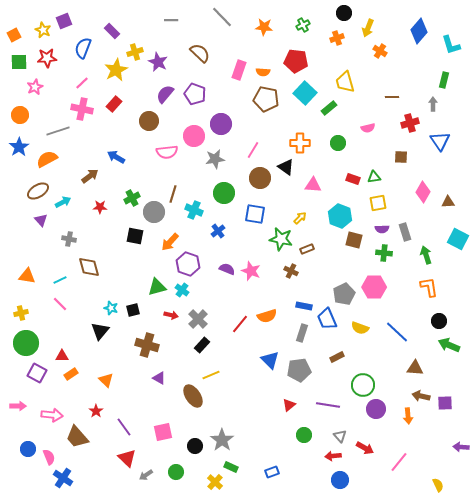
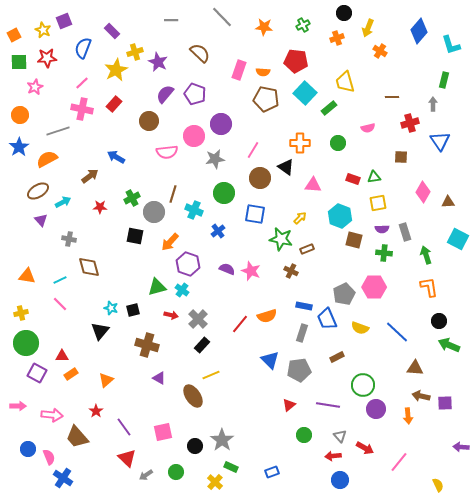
orange triangle at (106, 380): rotated 35 degrees clockwise
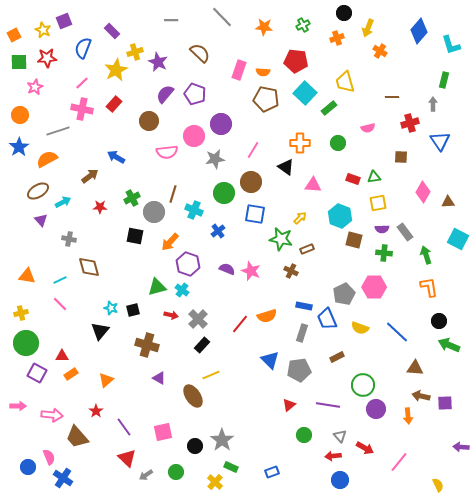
brown circle at (260, 178): moved 9 px left, 4 px down
gray rectangle at (405, 232): rotated 18 degrees counterclockwise
blue circle at (28, 449): moved 18 px down
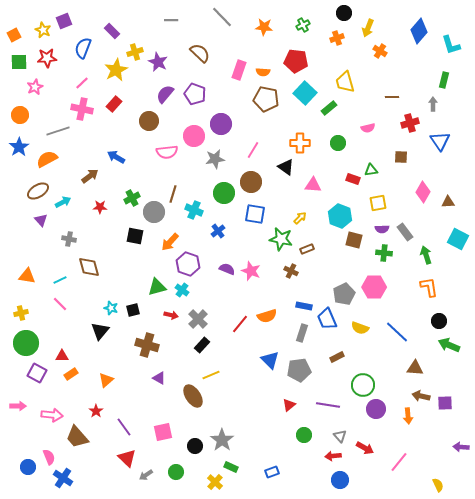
green triangle at (374, 177): moved 3 px left, 7 px up
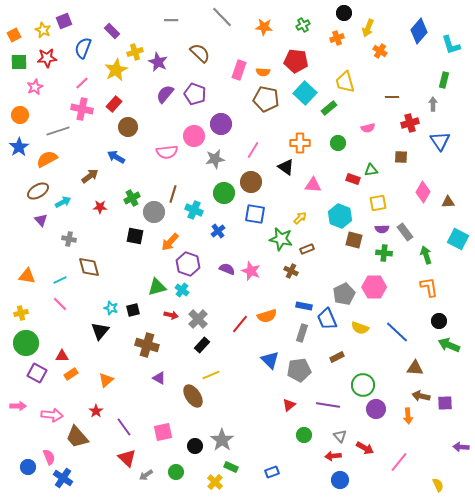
brown circle at (149, 121): moved 21 px left, 6 px down
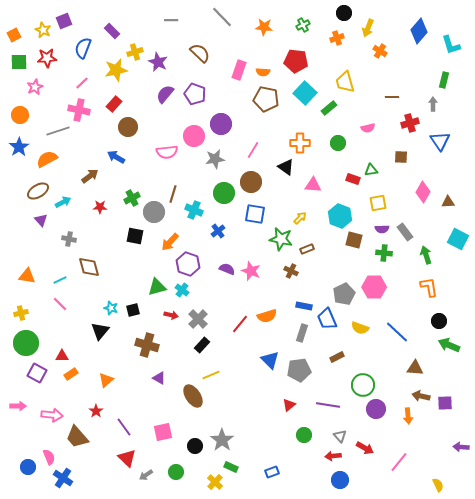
yellow star at (116, 70): rotated 15 degrees clockwise
pink cross at (82, 109): moved 3 px left, 1 px down
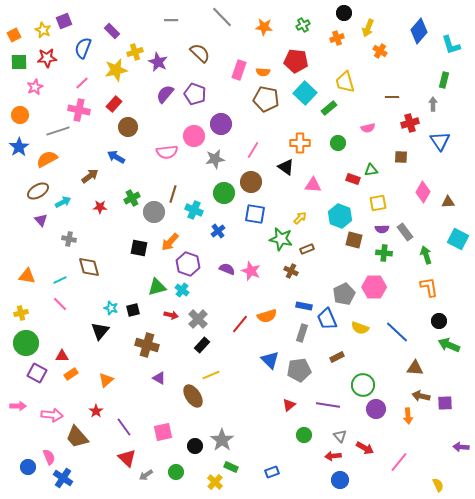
black square at (135, 236): moved 4 px right, 12 px down
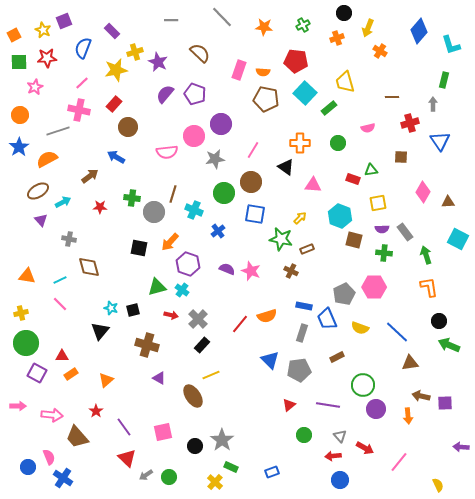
green cross at (132, 198): rotated 35 degrees clockwise
brown triangle at (415, 368): moved 5 px left, 5 px up; rotated 12 degrees counterclockwise
green circle at (176, 472): moved 7 px left, 5 px down
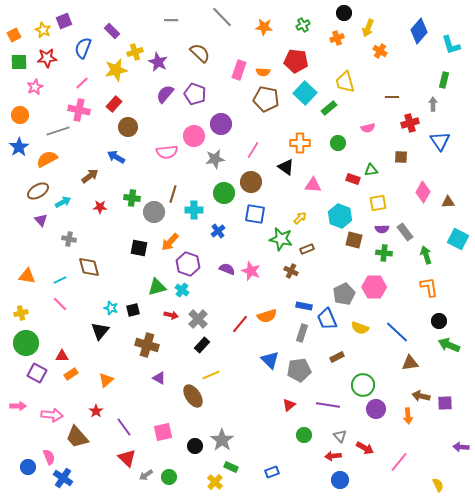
cyan cross at (194, 210): rotated 24 degrees counterclockwise
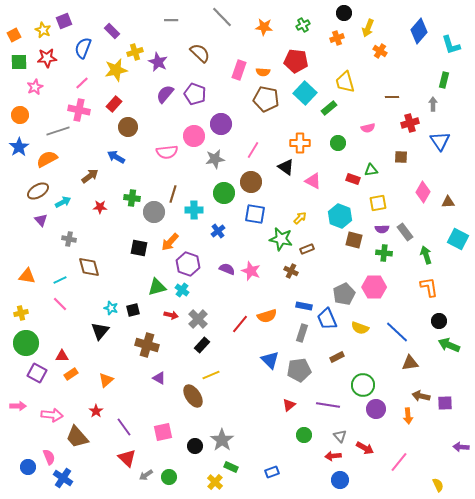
pink triangle at (313, 185): moved 4 px up; rotated 24 degrees clockwise
